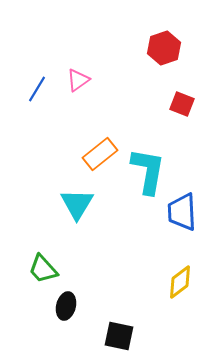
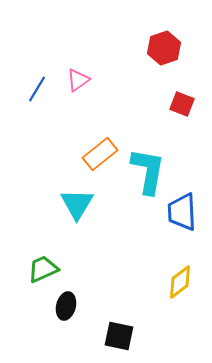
green trapezoid: rotated 108 degrees clockwise
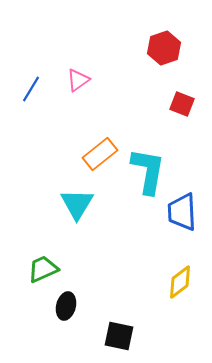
blue line: moved 6 px left
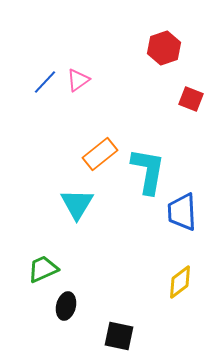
blue line: moved 14 px right, 7 px up; rotated 12 degrees clockwise
red square: moved 9 px right, 5 px up
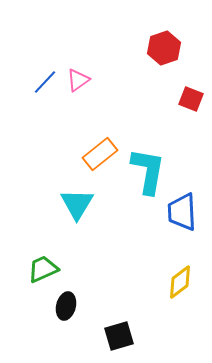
black square: rotated 28 degrees counterclockwise
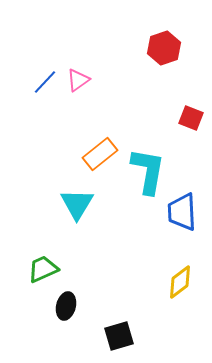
red square: moved 19 px down
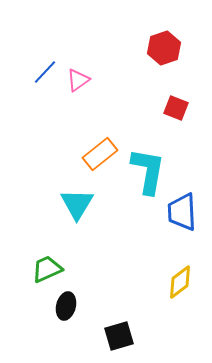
blue line: moved 10 px up
red square: moved 15 px left, 10 px up
green trapezoid: moved 4 px right
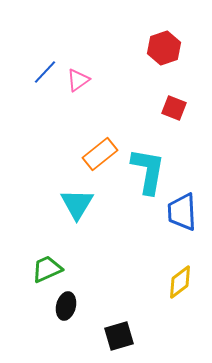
red square: moved 2 px left
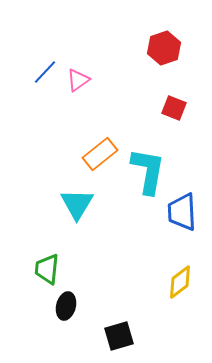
green trapezoid: rotated 60 degrees counterclockwise
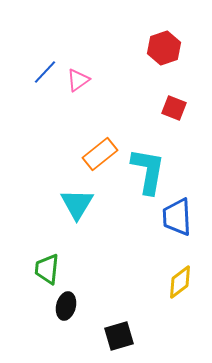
blue trapezoid: moved 5 px left, 5 px down
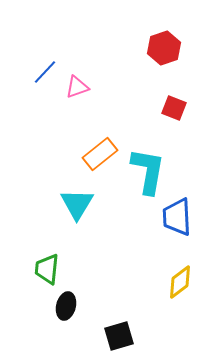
pink triangle: moved 1 px left, 7 px down; rotated 15 degrees clockwise
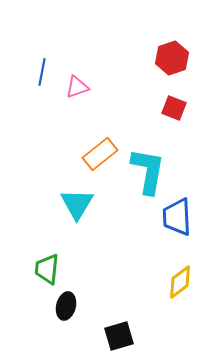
red hexagon: moved 8 px right, 10 px down
blue line: moved 3 px left; rotated 32 degrees counterclockwise
